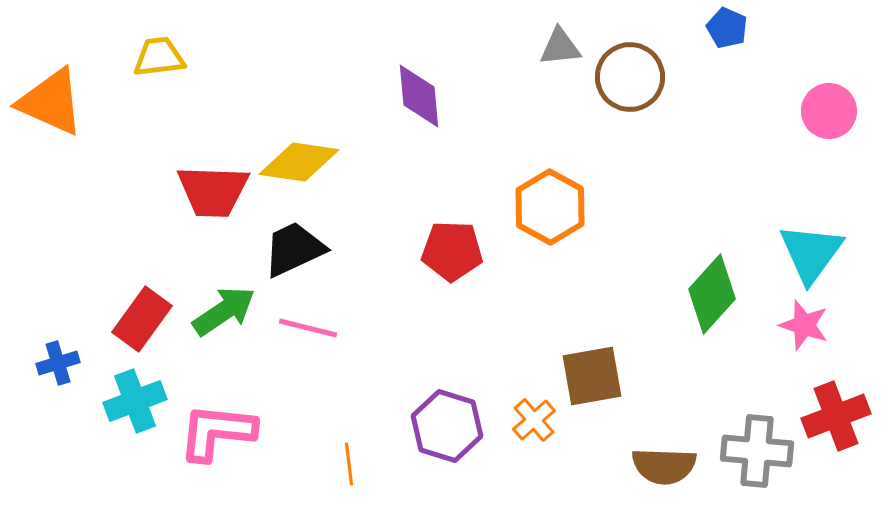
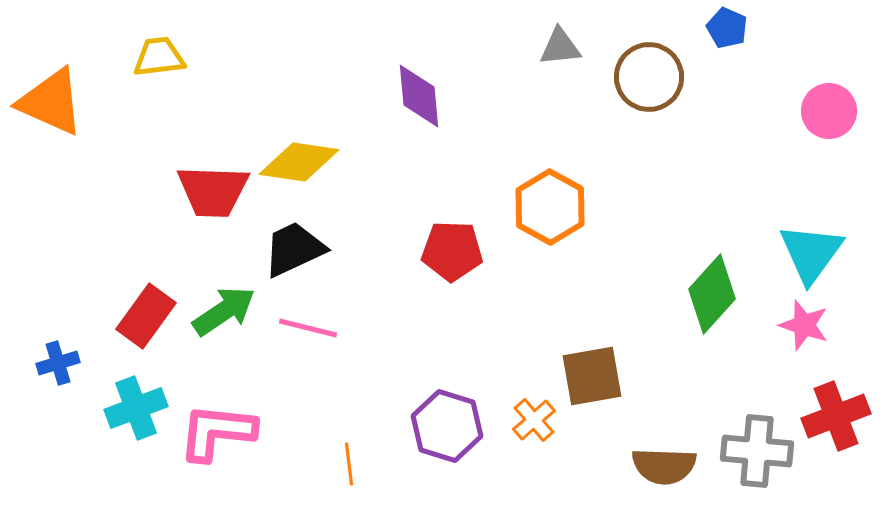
brown circle: moved 19 px right
red rectangle: moved 4 px right, 3 px up
cyan cross: moved 1 px right, 7 px down
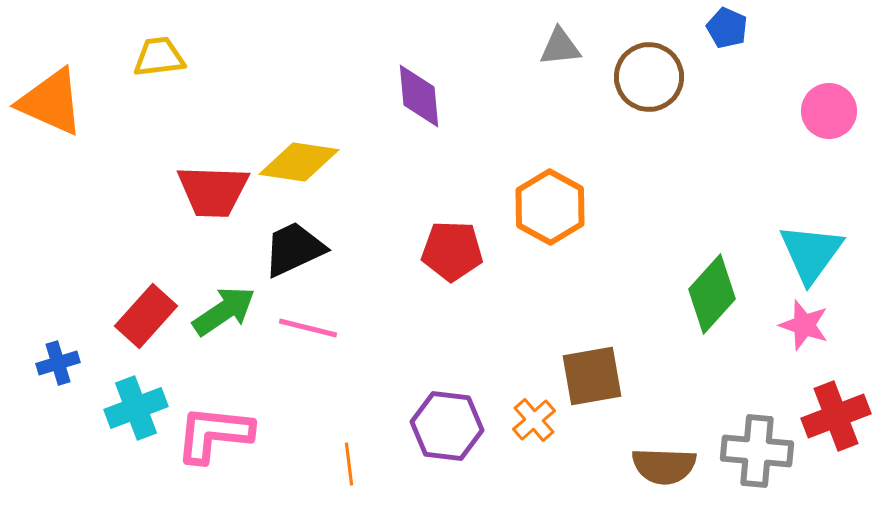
red rectangle: rotated 6 degrees clockwise
purple hexagon: rotated 10 degrees counterclockwise
pink L-shape: moved 3 px left, 2 px down
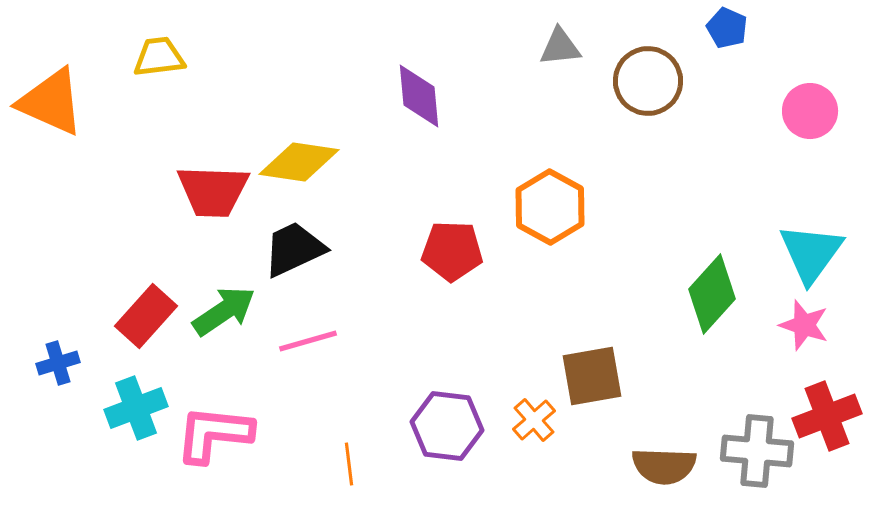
brown circle: moved 1 px left, 4 px down
pink circle: moved 19 px left
pink line: moved 13 px down; rotated 30 degrees counterclockwise
red cross: moved 9 px left
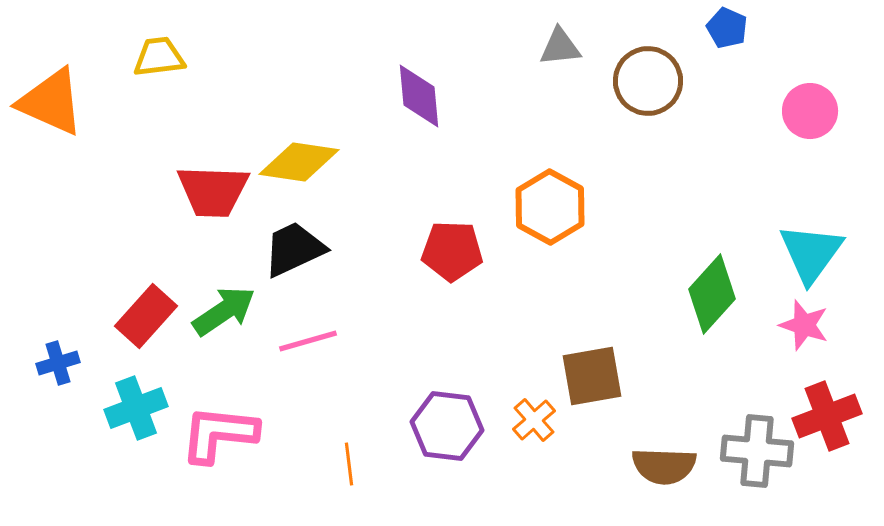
pink L-shape: moved 5 px right
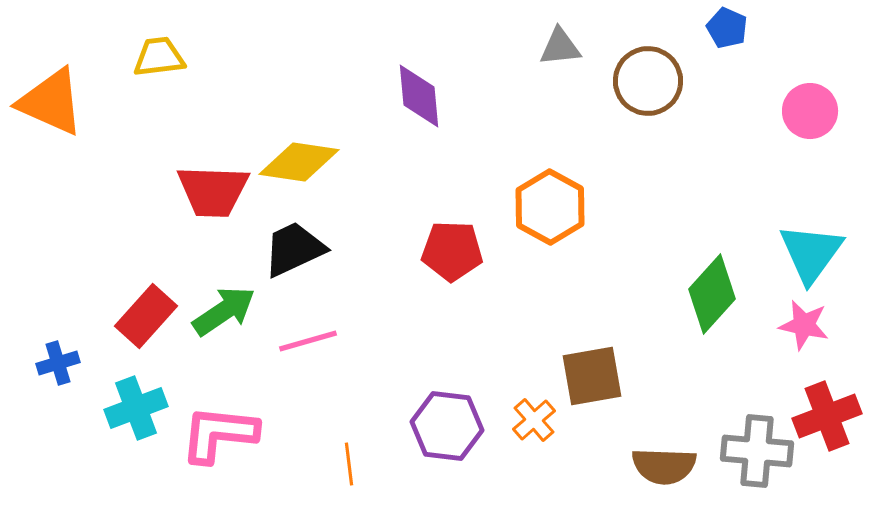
pink star: rotated 6 degrees counterclockwise
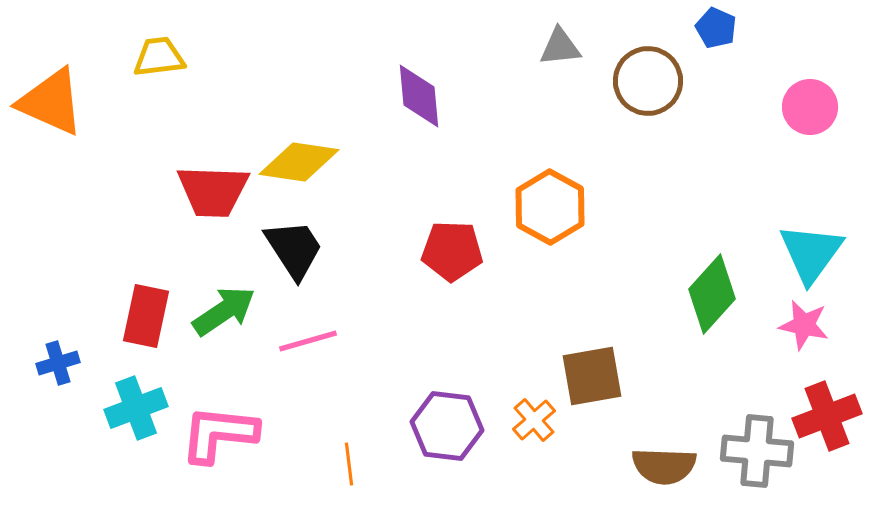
blue pentagon: moved 11 px left
pink circle: moved 4 px up
black trapezoid: rotated 82 degrees clockwise
red rectangle: rotated 30 degrees counterclockwise
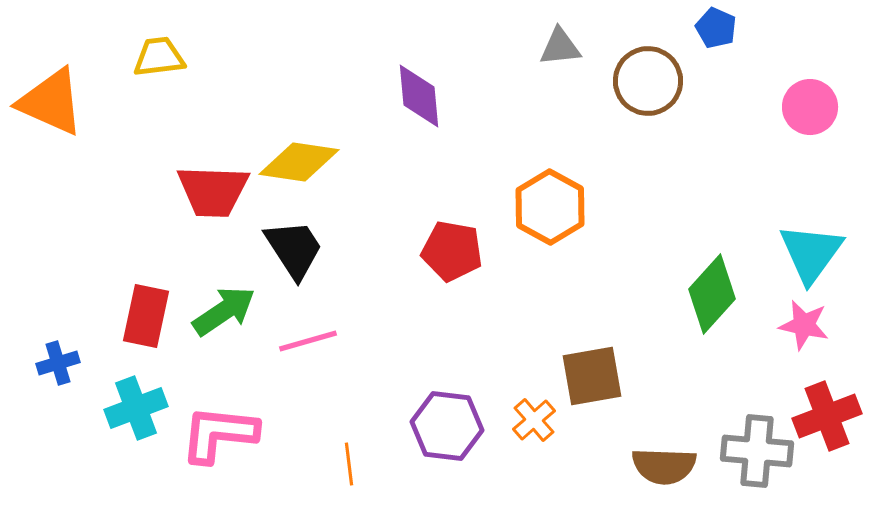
red pentagon: rotated 8 degrees clockwise
